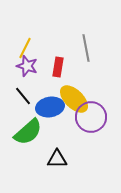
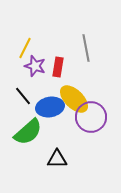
purple star: moved 8 px right
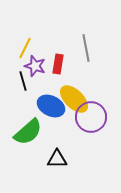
red rectangle: moved 3 px up
black line: moved 15 px up; rotated 24 degrees clockwise
blue ellipse: moved 1 px right, 1 px up; rotated 36 degrees clockwise
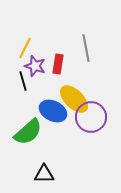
blue ellipse: moved 2 px right, 5 px down
black triangle: moved 13 px left, 15 px down
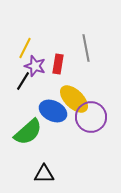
black line: rotated 48 degrees clockwise
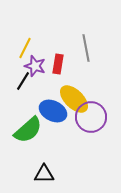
green semicircle: moved 2 px up
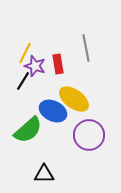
yellow line: moved 5 px down
red rectangle: rotated 18 degrees counterclockwise
yellow ellipse: rotated 8 degrees counterclockwise
purple circle: moved 2 px left, 18 px down
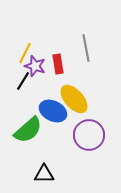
yellow ellipse: rotated 12 degrees clockwise
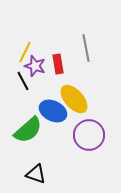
yellow line: moved 1 px up
black line: rotated 60 degrees counterclockwise
black triangle: moved 8 px left; rotated 20 degrees clockwise
